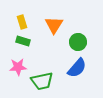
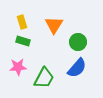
green trapezoid: moved 2 px right, 3 px up; rotated 50 degrees counterclockwise
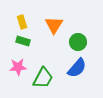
green trapezoid: moved 1 px left
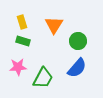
green circle: moved 1 px up
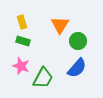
orange triangle: moved 6 px right
pink star: moved 3 px right, 1 px up; rotated 24 degrees clockwise
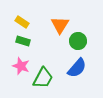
yellow rectangle: rotated 40 degrees counterclockwise
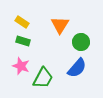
green circle: moved 3 px right, 1 px down
